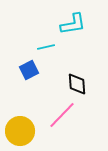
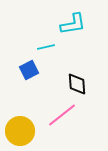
pink line: rotated 8 degrees clockwise
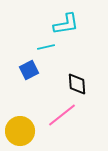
cyan L-shape: moved 7 px left
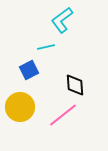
cyan L-shape: moved 4 px left, 4 px up; rotated 152 degrees clockwise
black diamond: moved 2 px left, 1 px down
pink line: moved 1 px right
yellow circle: moved 24 px up
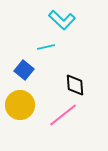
cyan L-shape: rotated 100 degrees counterclockwise
blue square: moved 5 px left; rotated 24 degrees counterclockwise
yellow circle: moved 2 px up
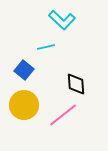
black diamond: moved 1 px right, 1 px up
yellow circle: moved 4 px right
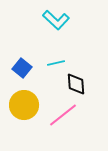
cyan L-shape: moved 6 px left
cyan line: moved 10 px right, 16 px down
blue square: moved 2 px left, 2 px up
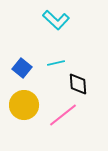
black diamond: moved 2 px right
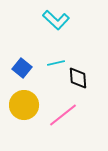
black diamond: moved 6 px up
